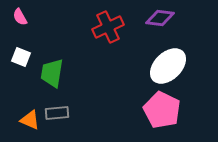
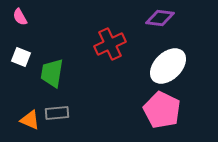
red cross: moved 2 px right, 17 px down
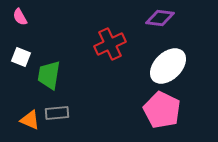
green trapezoid: moved 3 px left, 2 px down
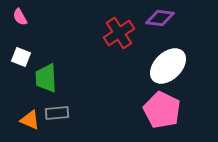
red cross: moved 9 px right, 11 px up; rotated 8 degrees counterclockwise
green trapezoid: moved 3 px left, 3 px down; rotated 12 degrees counterclockwise
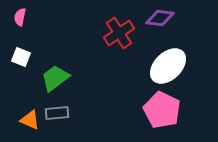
pink semicircle: rotated 42 degrees clockwise
green trapezoid: moved 9 px right; rotated 56 degrees clockwise
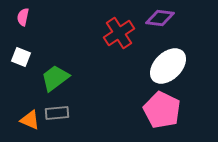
pink semicircle: moved 3 px right
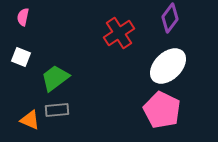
purple diamond: moved 10 px right; rotated 60 degrees counterclockwise
gray rectangle: moved 3 px up
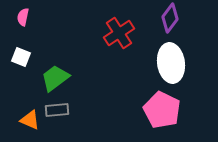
white ellipse: moved 3 px right, 3 px up; rotated 54 degrees counterclockwise
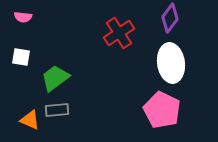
pink semicircle: rotated 96 degrees counterclockwise
white square: rotated 12 degrees counterclockwise
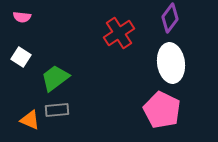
pink semicircle: moved 1 px left
white square: rotated 24 degrees clockwise
